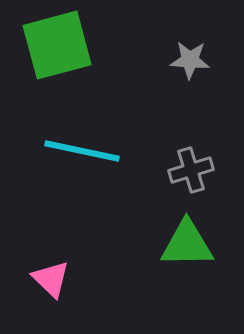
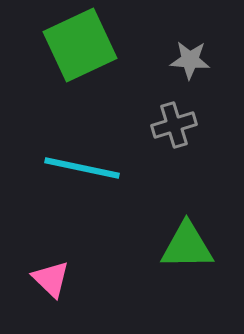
green square: moved 23 px right; rotated 10 degrees counterclockwise
cyan line: moved 17 px down
gray cross: moved 17 px left, 45 px up
green triangle: moved 2 px down
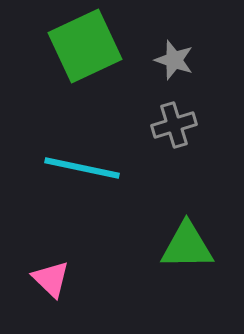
green square: moved 5 px right, 1 px down
gray star: moved 16 px left; rotated 15 degrees clockwise
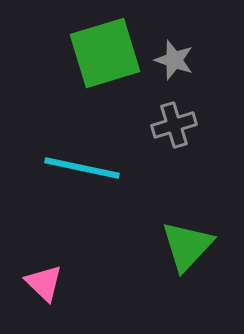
green square: moved 20 px right, 7 px down; rotated 8 degrees clockwise
green triangle: rotated 46 degrees counterclockwise
pink triangle: moved 7 px left, 4 px down
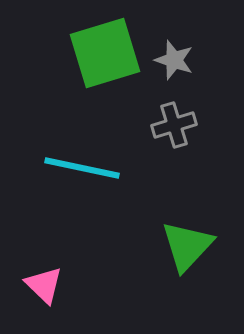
pink triangle: moved 2 px down
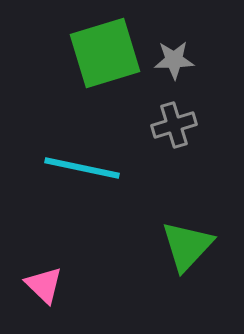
gray star: rotated 21 degrees counterclockwise
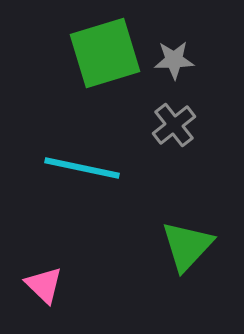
gray cross: rotated 21 degrees counterclockwise
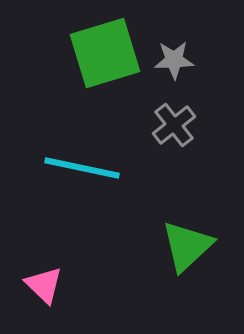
green triangle: rotated 4 degrees clockwise
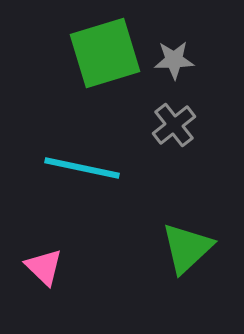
green triangle: moved 2 px down
pink triangle: moved 18 px up
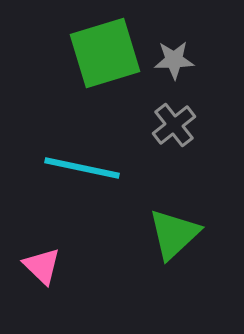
green triangle: moved 13 px left, 14 px up
pink triangle: moved 2 px left, 1 px up
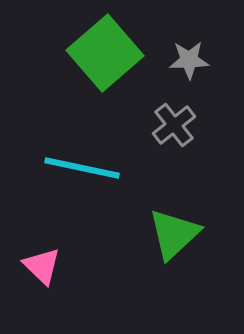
green square: rotated 24 degrees counterclockwise
gray star: moved 15 px right
